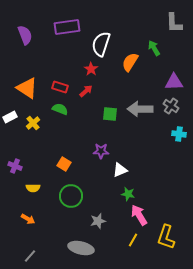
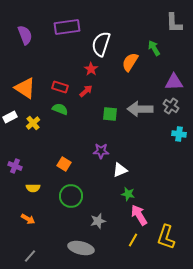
orange triangle: moved 2 px left
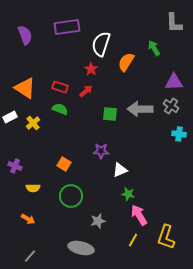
orange semicircle: moved 4 px left
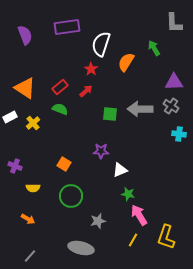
red rectangle: rotated 56 degrees counterclockwise
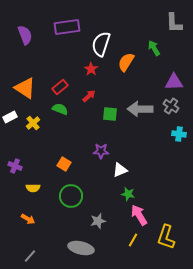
red arrow: moved 3 px right, 5 px down
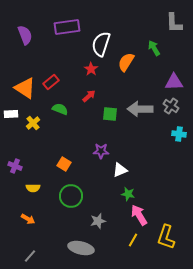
red rectangle: moved 9 px left, 5 px up
white rectangle: moved 1 px right, 3 px up; rotated 24 degrees clockwise
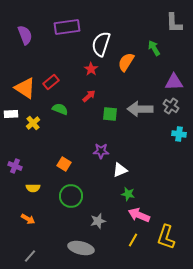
pink arrow: rotated 35 degrees counterclockwise
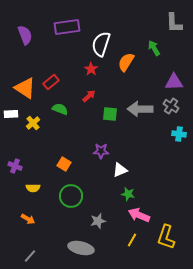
yellow line: moved 1 px left
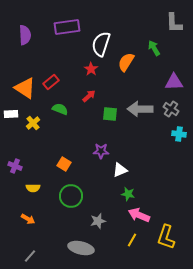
purple semicircle: rotated 18 degrees clockwise
gray cross: moved 3 px down
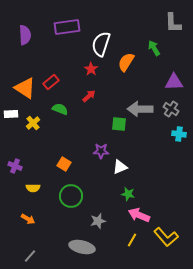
gray L-shape: moved 1 px left
green square: moved 9 px right, 10 px down
white triangle: moved 3 px up
yellow L-shape: rotated 60 degrees counterclockwise
gray ellipse: moved 1 px right, 1 px up
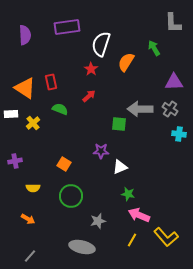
red rectangle: rotated 63 degrees counterclockwise
gray cross: moved 1 px left
purple cross: moved 5 px up; rotated 32 degrees counterclockwise
